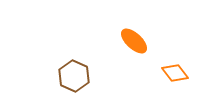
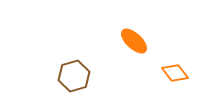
brown hexagon: rotated 20 degrees clockwise
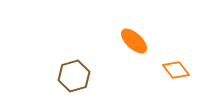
orange diamond: moved 1 px right, 3 px up
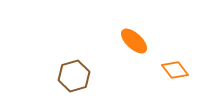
orange diamond: moved 1 px left
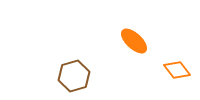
orange diamond: moved 2 px right
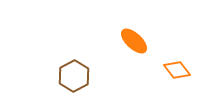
brown hexagon: rotated 12 degrees counterclockwise
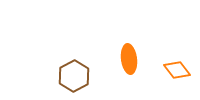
orange ellipse: moved 5 px left, 18 px down; rotated 40 degrees clockwise
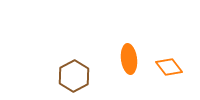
orange diamond: moved 8 px left, 3 px up
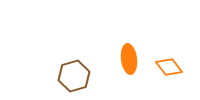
brown hexagon: rotated 12 degrees clockwise
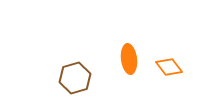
brown hexagon: moved 1 px right, 2 px down
